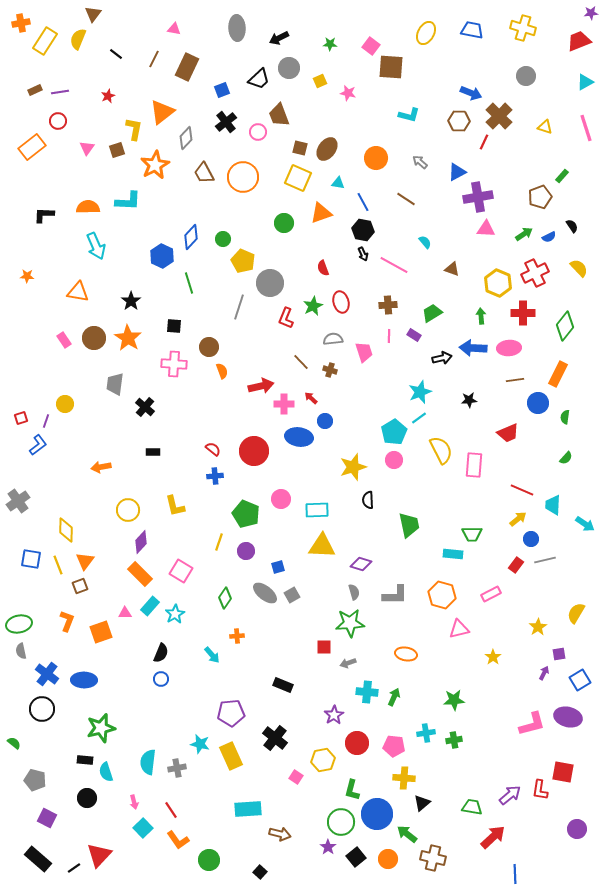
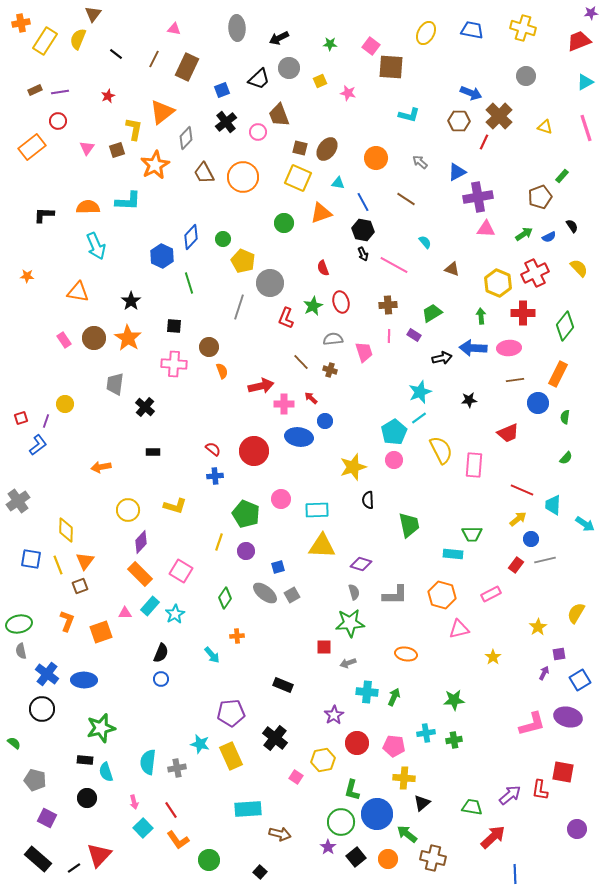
yellow L-shape at (175, 506): rotated 60 degrees counterclockwise
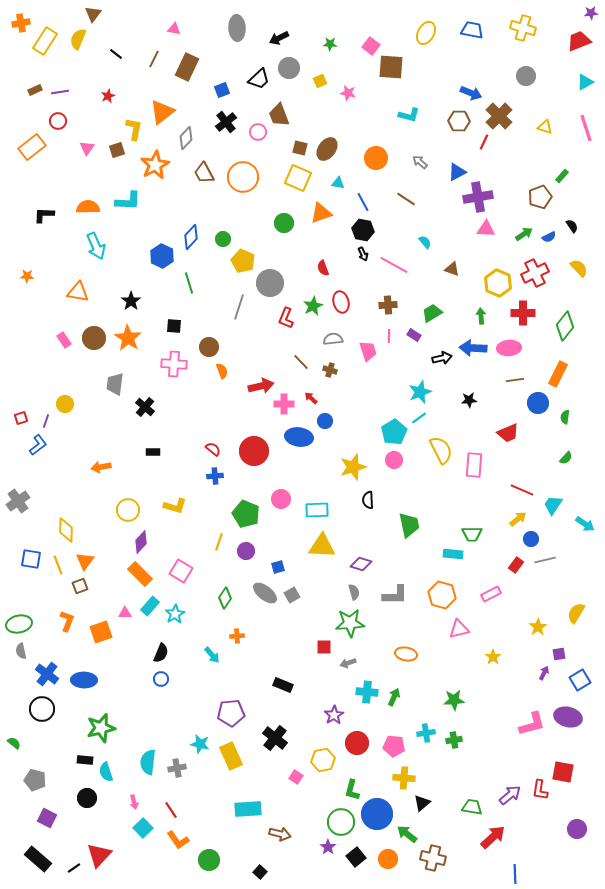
pink trapezoid at (364, 352): moved 4 px right, 1 px up
cyan trapezoid at (553, 505): rotated 30 degrees clockwise
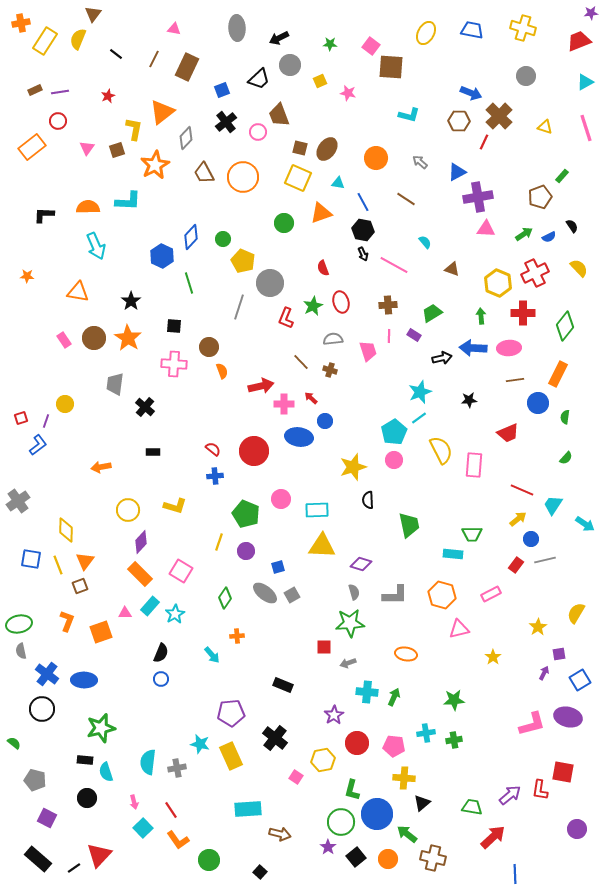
gray circle at (289, 68): moved 1 px right, 3 px up
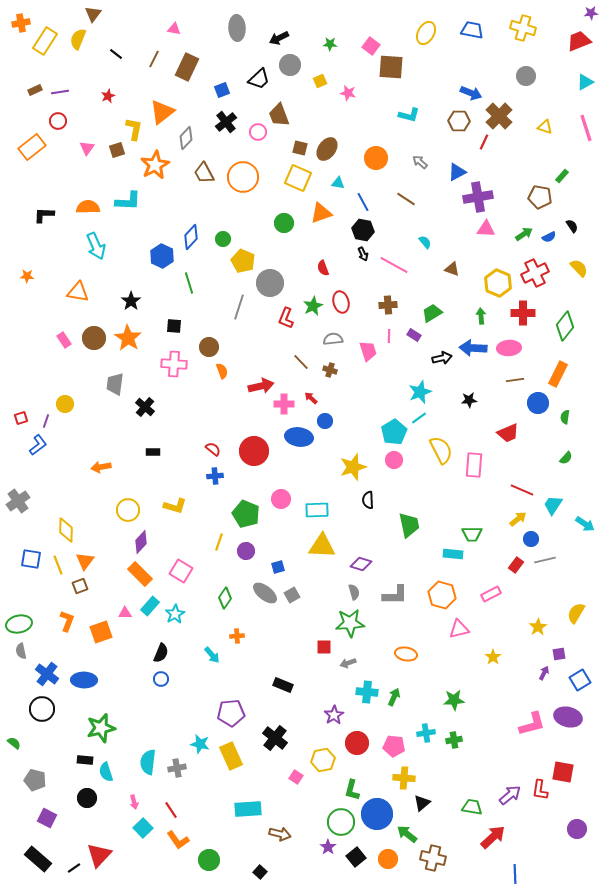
brown pentagon at (540, 197): rotated 30 degrees clockwise
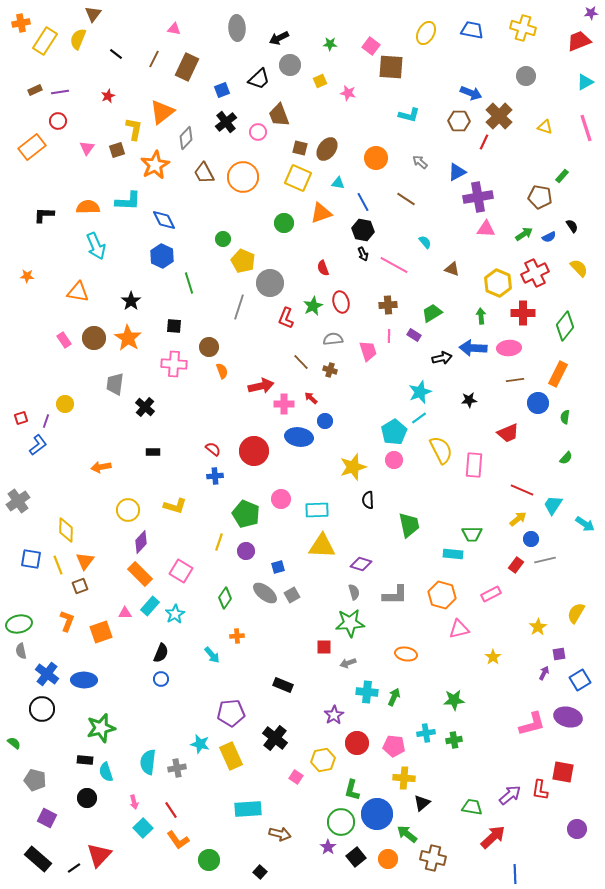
blue diamond at (191, 237): moved 27 px left, 17 px up; rotated 70 degrees counterclockwise
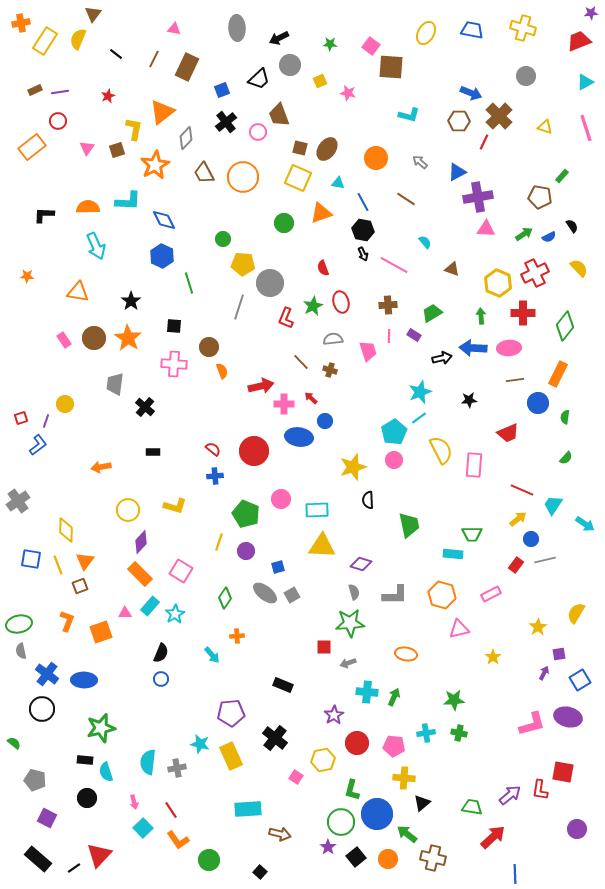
yellow pentagon at (243, 261): moved 3 px down; rotated 20 degrees counterclockwise
green cross at (454, 740): moved 5 px right, 7 px up; rotated 21 degrees clockwise
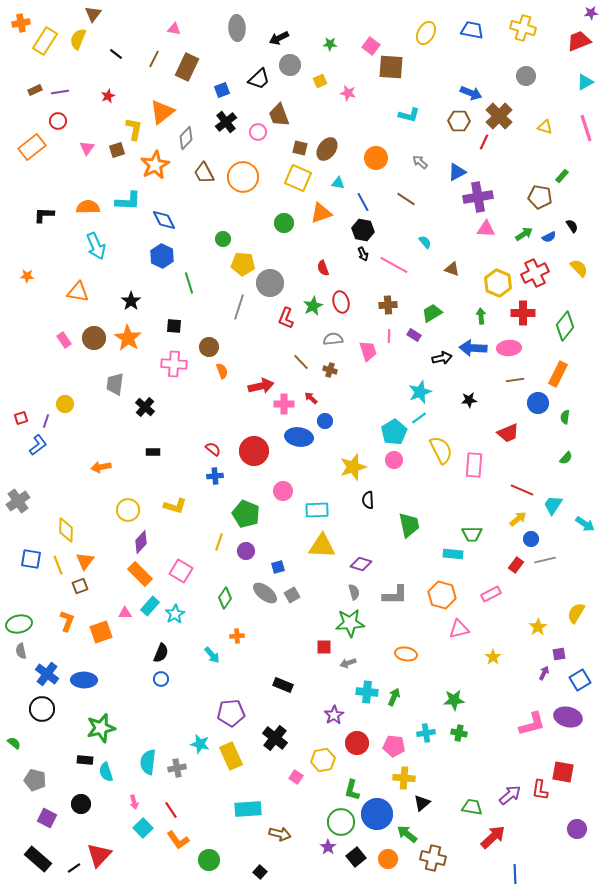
pink circle at (281, 499): moved 2 px right, 8 px up
black circle at (87, 798): moved 6 px left, 6 px down
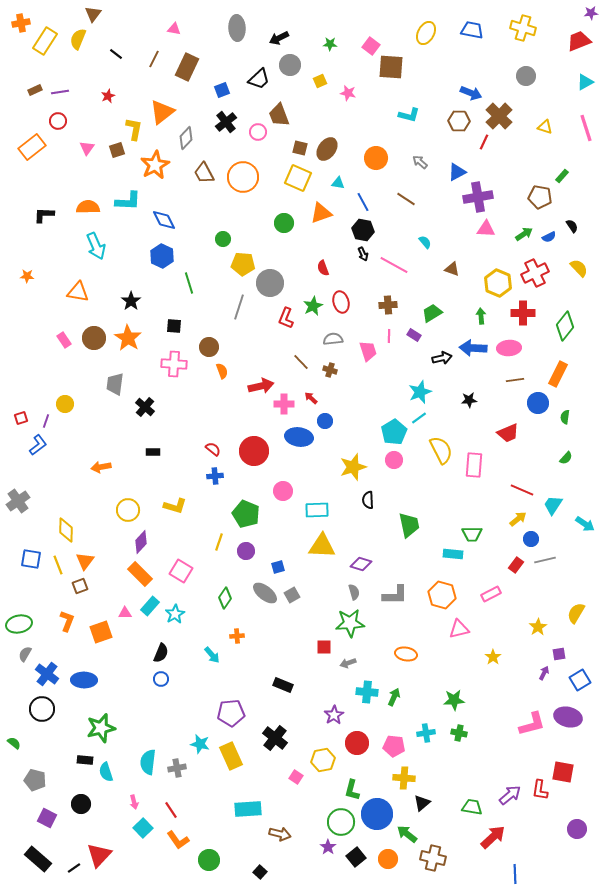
gray semicircle at (21, 651): moved 4 px right, 3 px down; rotated 42 degrees clockwise
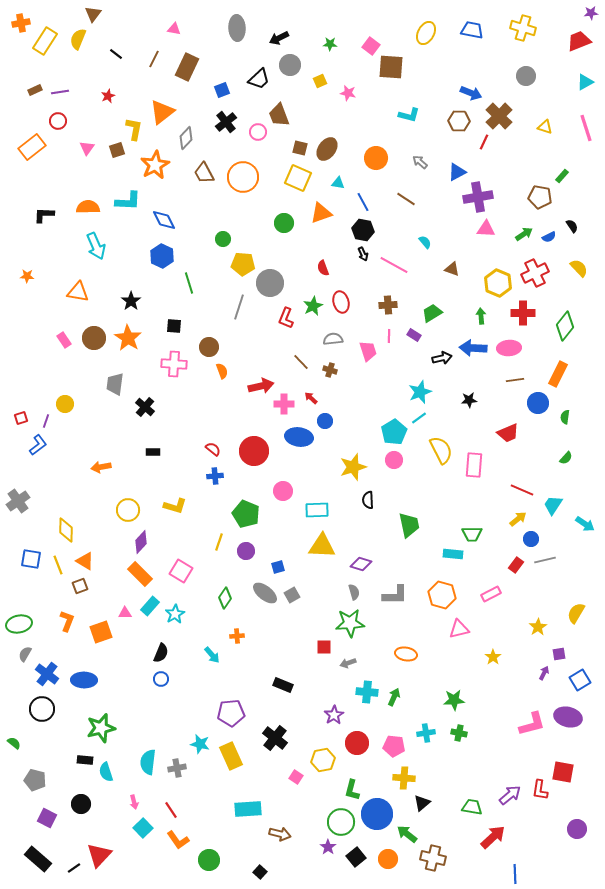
orange triangle at (85, 561): rotated 36 degrees counterclockwise
